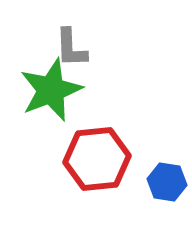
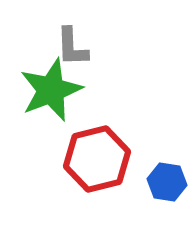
gray L-shape: moved 1 px right, 1 px up
red hexagon: rotated 8 degrees counterclockwise
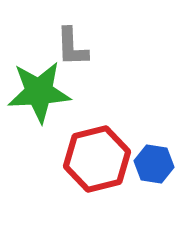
green star: moved 12 px left, 2 px down; rotated 18 degrees clockwise
blue hexagon: moved 13 px left, 18 px up
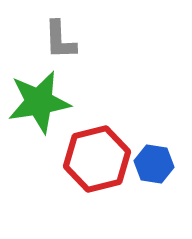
gray L-shape: moved 12 px left, 7 px up
green star: moved 10 px down; rotated 6 degrees counterclockwise
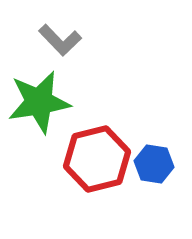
gray L-shape: rotated 42 degrees counterclockwise
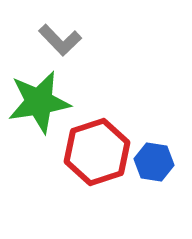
red hexagon: moved 7 px up; rotated 4 degrees counterclockwise
blue hexagon: moved 2 px up
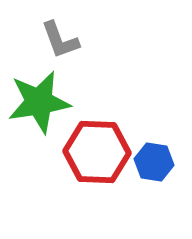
gray L-shape: rotated 24 degrees clockwise
red hexagon: rotated 20 degrees clockwise
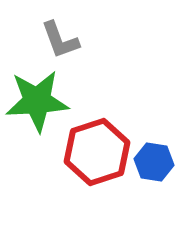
green star: moved 2 px left, 1 px up; rotated 6 degrees clockwise
red hexagon: rotated 20 degrees counterclockwise
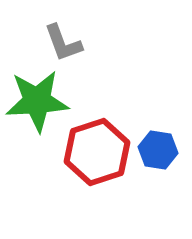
gray L-shape: moved 3 px right, 3 px down
blue hexagon: moved 4 px right, 12 px up
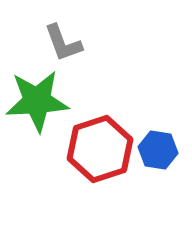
red hexagon: moved 3 px right, 3 px up
